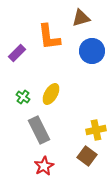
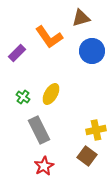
orange L-shape: rotated 28 degrees counterclockwise
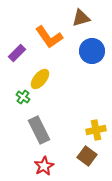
yellow ellipse: moved 11 px left, 15 px up; rotated 10 degrees clockwise
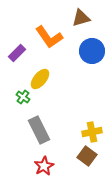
yellow cross: moved 4 px left, 2 px down
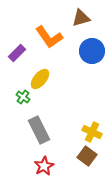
yellow cross: rotated 36 degrees clockwise
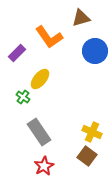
blue circle: moved 3 px right
gray rectangle: moved 2 px down; rotated 8 degrees counterclockwise
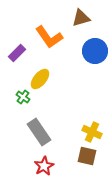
brown square: rotated 24 degrees counterclockwise
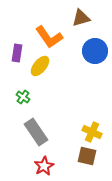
purple rectangle: rotated 36 degrees counterclockwise
yellow ellipse: moved 13 px up
gray rectangle: moved 3 px left
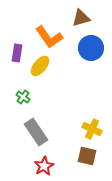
blue circle: moved 4 px left, 3 px up
yellow cross: moved 3 px up
